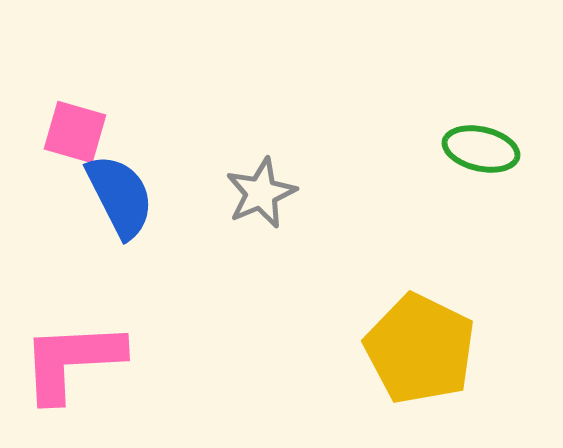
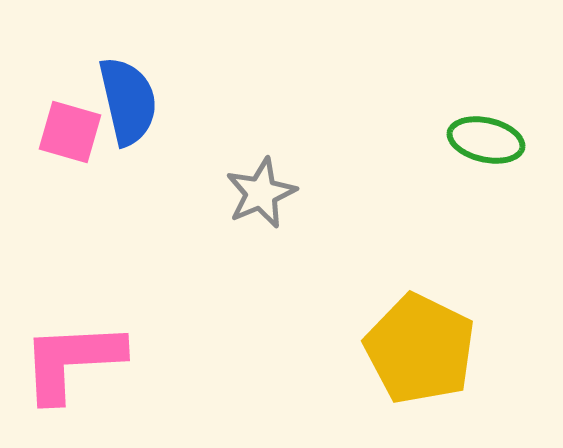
pink square: moved 5 px left
green ellipse: moved 5 px right, 9 px up
blue semicircle: moved 8 px right, 95 px up; rotated 14 degrees clockwise
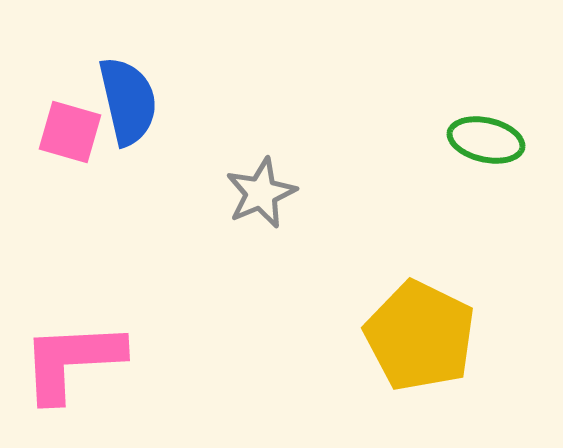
yellow pentagon: moved 13 px up
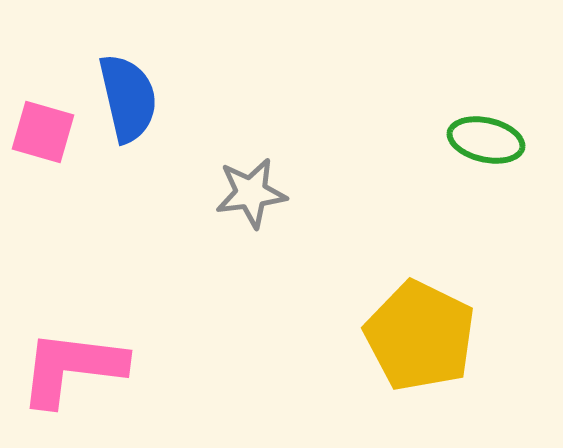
blue semicircle: moved 3 px up
pink square: moved 27 px left
gray star: moved 10 px left; rotated 16 degrees clockwise
pink L-shape: moved 7 px down; rotated 10 degrees clockwise
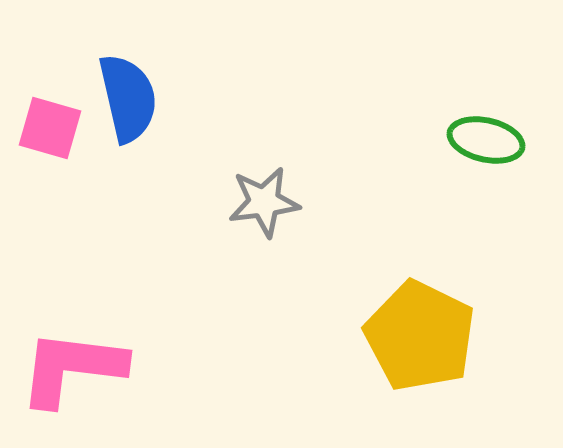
pink square: moved 7 px right, 4 px up
gray star: moved 13 px right, 9 px down
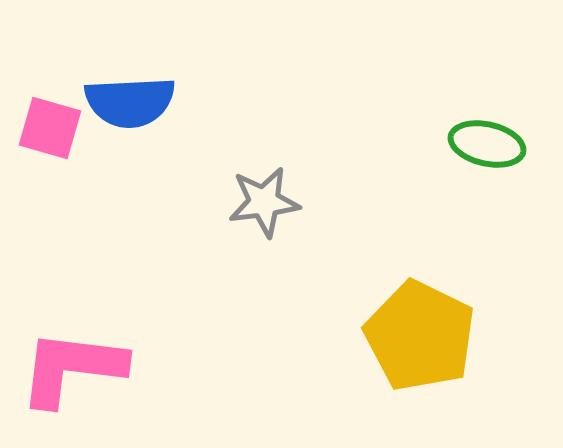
blue semicircle: moved 2 px right, 4 px down; rotated 100 degrees clockwise
green ellipse: moved 1 px right, 4 px down
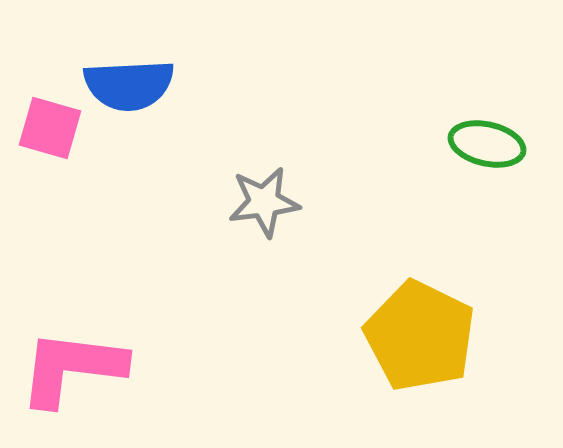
blue semicircle: moved 1 px left, 17 px up
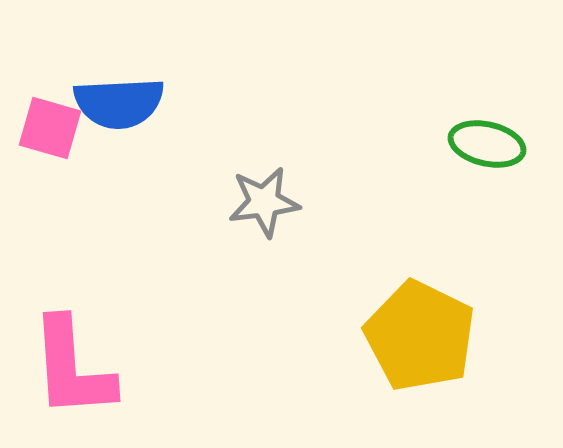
blue semicircle: moved 10 px left, 18 px down
pink L-shape: rotated 101 degrees counterclockwise
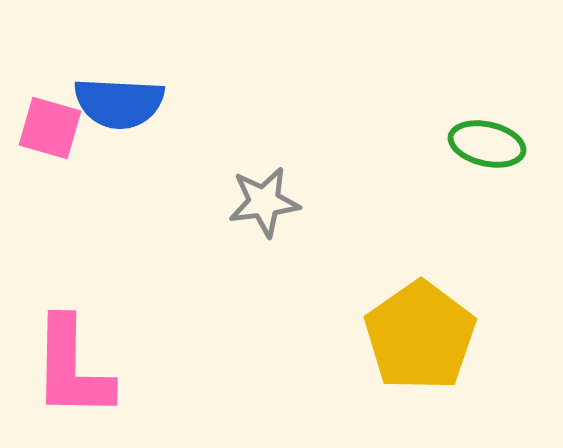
blue semicircle: rotated 6 degrees clockwise
yellow pentagon: rotated 11 degrees clockwise
pink L-shape: rotated 5 degrees clockwise
